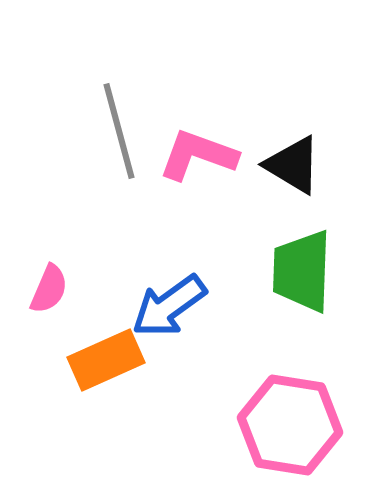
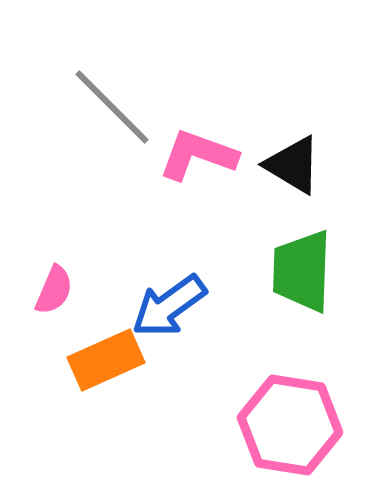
gray line: moved 7 px left, 24 px up; rotated 30 degrees counterclockwise
pink semicircle: moved 5 px right, 1 px down
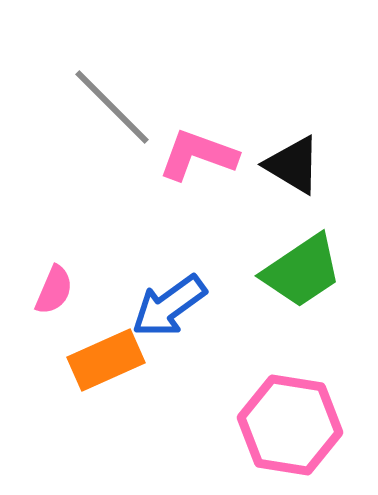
green trapezoid: rotated 126 degrees counterclockwise
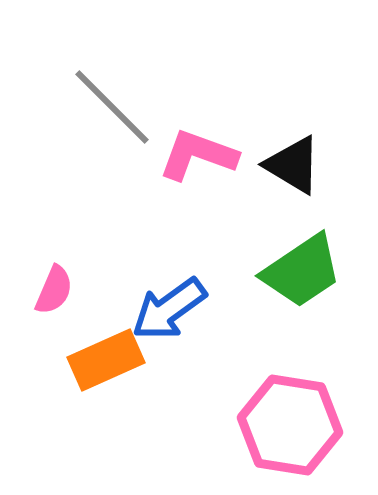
blue arrow: moved 3 px down
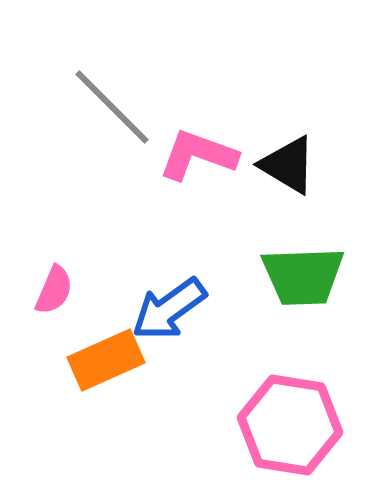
black triangle: moved 5 px left
green trapezoid: moved 1 px right, 5 px down; rotated 32 degrees clockwise
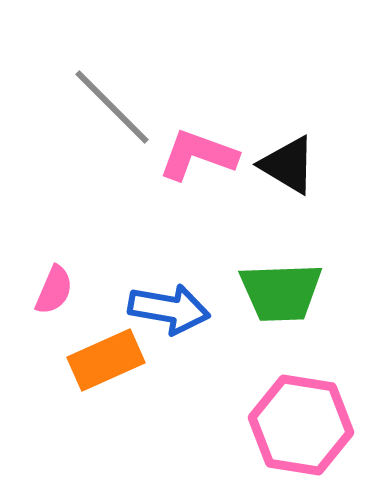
green trapezoid: moved 22 px left, 16 px down
blue arrow: rotated 134 degrees counterclockwise
pink hexagon: moved 11 px right
